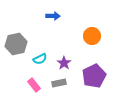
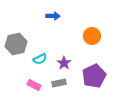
pink rectangle: rotated 24 degrees counterclockwise
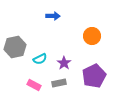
gray hexagon: moved 1 px left, 3 px down
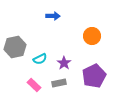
pink rectangle: rotated 16 degrees clockwise
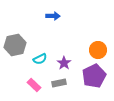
orange circle: moved 6 px right, 14 px down
gray hexagon: moved 2 px up
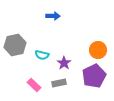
cyan semicircle: moved 2 px right, 4 px up; rotated 40 degrees clockwise
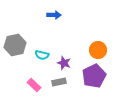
blue arrow: moved 1 px right, 1 px up
purple star: rotated 16 degrees counterclockwise
gray rectangle: moved 1 px up
